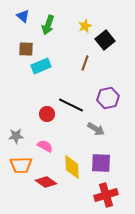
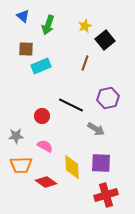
red circle: moved 5 px left, 2 px down
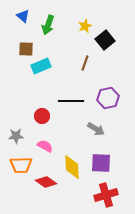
black line: moved 4 px up; rotated 25 degrees counterclockwise
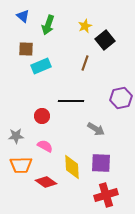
purple hexagon: moved 13 px right
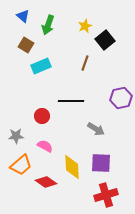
brown square: moved 4 px up; rotated 28 degrees clockwise
orange trapezoid: rotated 40 degrees counterclockwise
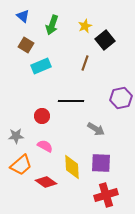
green arrow: moved 4 px right
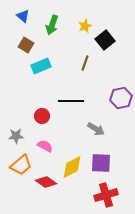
yellow diamond: rotated 65 degrees clockwise
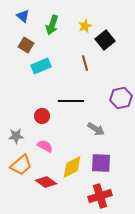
brown line: rotated 35 degrees counterclockwise
red cross: moved 6 px left, 1 px down
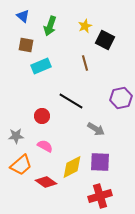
green arrow: moved 2 px left, 1 px down
black square: rotated 24 degrees counterclockwise
brown square: rotated 21 degrees counterclockwise
black line: rotated 30 degrees clockwise
purple square: moved 1 px left, 1 px up
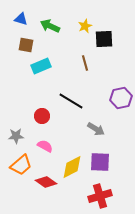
blue triangle: moved 2 px left, 3 px down; rotated 24 degrees counterclockwise
green arrow: rotated 96 degrees clockwise
black square: moved 1 px left, 1 px up; rotated 30 degrees counterclockwise
